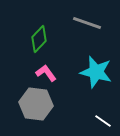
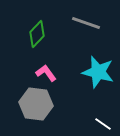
gray line: moved 1 px left
green diamond: moved 2 px left, 5 px up
cyan star: moved 2 px right
white line: moved 3 px down
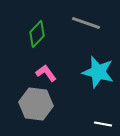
white line: rotated 24 degrees counterclockwise
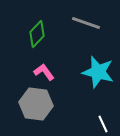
pink L-shape: moved 2 px left, 1 px up
white line: rotated 54 degrees clockwise
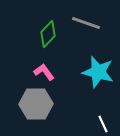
green diamond: moved 11 px right
gray hexagon: rotated 8 degrees counterclockwise
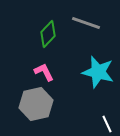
pink L-shape: rotated 10 degrees clockwise
gray hexagon: rotated 12 degrees counterclockwise
white line: moved 4 px right
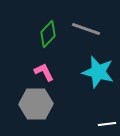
gray line: moved 6 px down
gray hexagon: rotated 12 degrees clockwise
white line: rotated 72 degrees counterclockwise
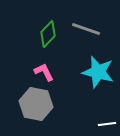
gray hexagon: rotated 12 degrees clockwise
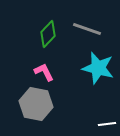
gray line: moved 1 px right
cyan star: moved 4 px up
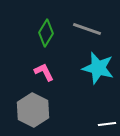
green diamond: moved 2 px left, 1 px up; rotated 12 degrees counterclockwise
gray hexagon: moved 3 px left, 6 px down; rotated 16 degrees clockwise
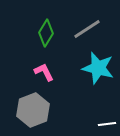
gray line: rotated 52 degrees counterclockwise
gray hexagon: rotated 12 degrees clockwise
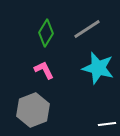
pink L-shape: moved 2 px up
